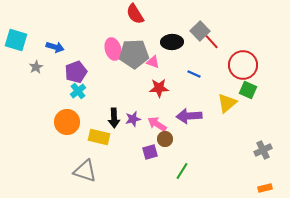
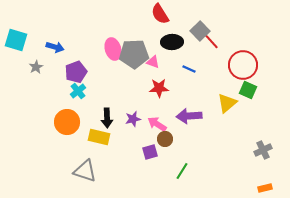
red semicircle: moved 25 px right
blue line: moved 5 px left, 5 px up
black arrow: moved 7 px left
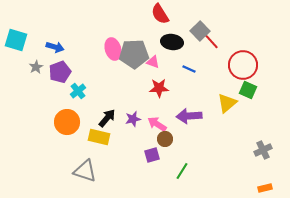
black ellipse: rotated 10 degrees clockwise
purple pentagon: moved 16 px left
black arrow: rotated 138 degrees counterclockwise
purple square: moved 2 px right, 3 px down
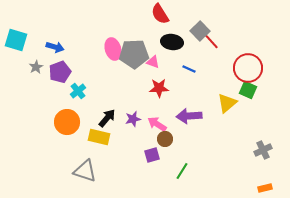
red circle: moved 5 px right, 3 px down
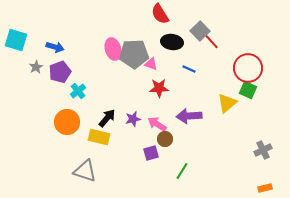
pink triangle: moved 2 px left, 2 px down
purple square: moved 1 px left, 2 px up
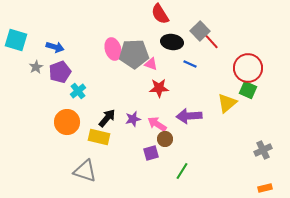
blue line: moved 1 px right, 5 px up
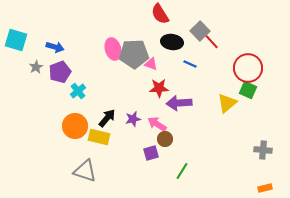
purple arrow: moved 10 px left, 13 px up
orange circle: moved 8 px right, 4 px down
gray cross: rotated 30 degrees clockwise
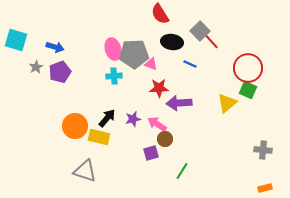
cyan cross: moved 36 px right, 15 px up; rotated 35 degrees clockwise
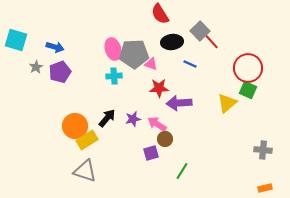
black ellipse: rotated 15 degrees counterclockwise
yellow rectangle: moved 12 px left, 3 px down; rotated 45 degrees counterclockwise
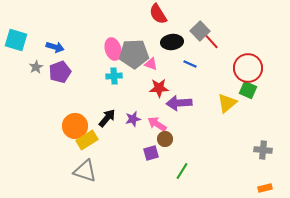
red semicircle: moved 2 px left
